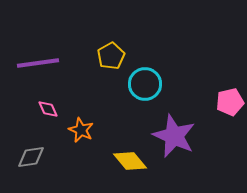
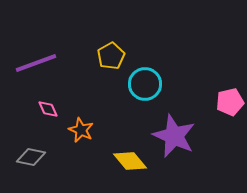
purple line: moved 2 px left; rotated 12 degrees counterclockwise
gray diamond: rotated 20 degrees clockwise
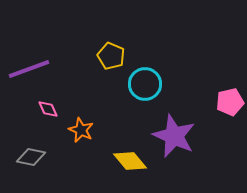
yellow pentagon: rotated 20 degrees counterclockwise
purple line: moved 7 px left, 6 px down
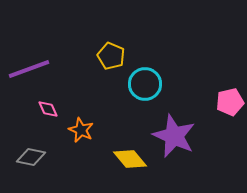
yellow diamond: moved 2 px up
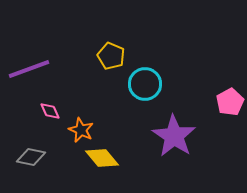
pink pentagon: rotated 16 degrees counterclockwise
pink diamond: moved 2 px right, 2 px down
purple star: rotated 9 degrees clockwise
yellow diamond: moved 28 px left, 1 px up
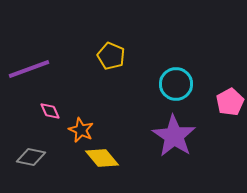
cyan circle: moved 31 px right
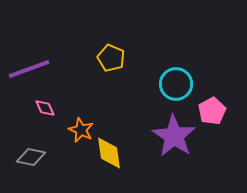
yellow pentagon: moved 2 px down
pink pentagon: moved 18 px left, 9 px down
pink diamond: moved 5 px left, 3 px up
yellow diamond: moved 7 px right, 5 px up; rotated 32 degrees clockwise
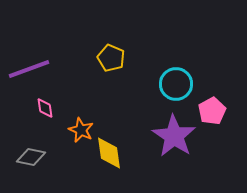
pink diamond: rotated 15 degrees clockwise
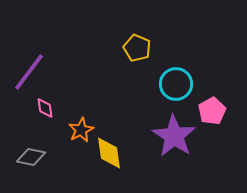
yellow pentagon: moved 26 px right, 10 px up
purple line: moved 3 px down; rotated 33 degrees counterclockwise
orange star: rotated 20 degrees clockwise
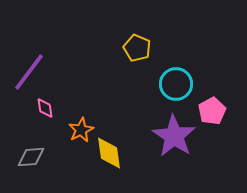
gray diamond: rotated 16 degrees counterclockwise
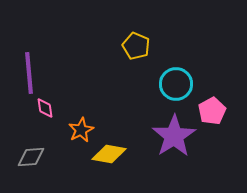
yellow pentagon: moved 1 px left, 2 px up
purple line: moved 1 px down; rotated 42 degrees counterclockwise
purple star: rotated 6 degrees clockwise
yellow diamond: moved 1 px down; rotated 72 degrees counterclockwise
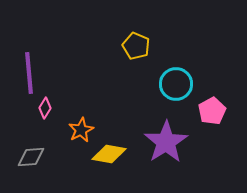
pink diamond: rotated 40 degrees clockwise
purple star: moved 8 px left, 6 px down
